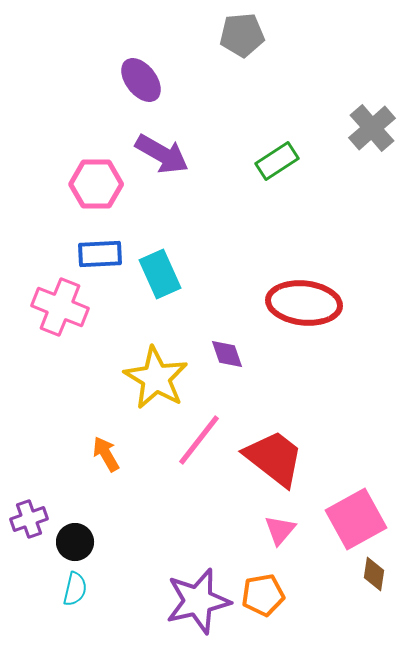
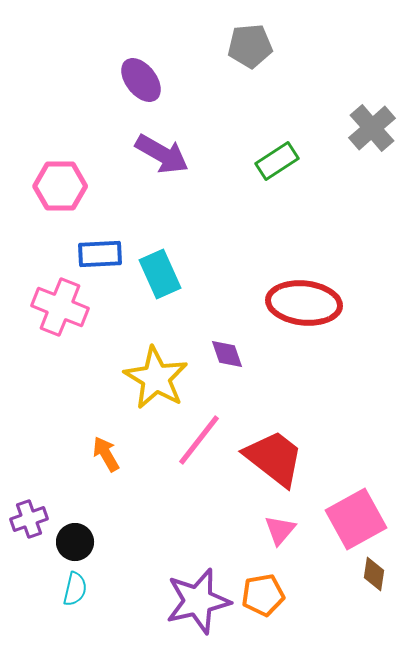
gray pentagon: moved 8 px right, 11 px down
pink hexagon: moved 36 px left, 2 px down
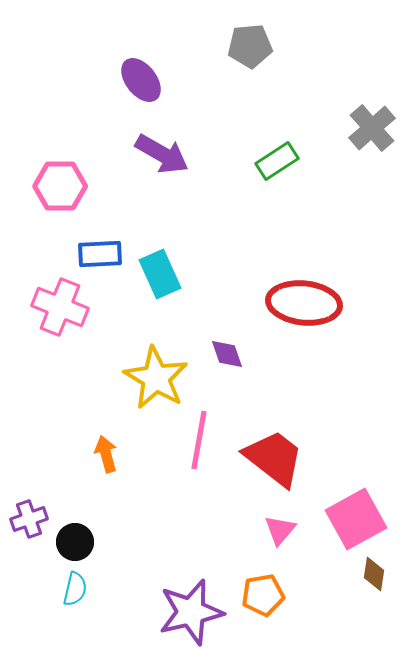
pink line: rotated 28 degrees counterclockwise
orange arrow: rotated 15 degrees clockwise
purple star: moved 7 px left, 11 px down
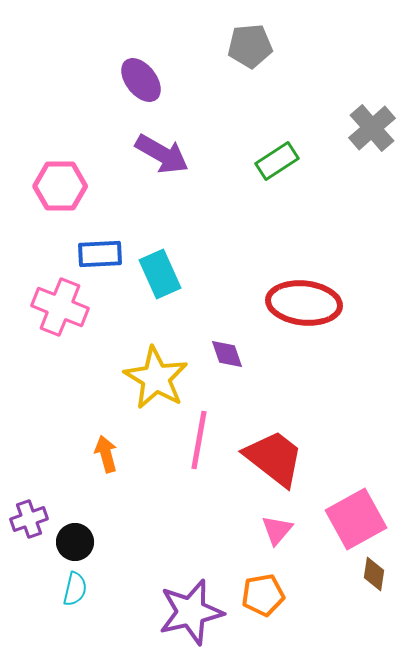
pink triangle: moved 3 px left
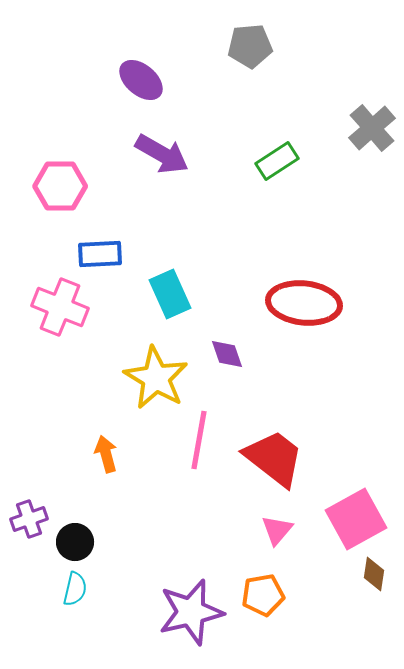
purple ellipse: rotated 12 degrees counterclockwise
cyan rectangle: moved 10 px right, 20 px down
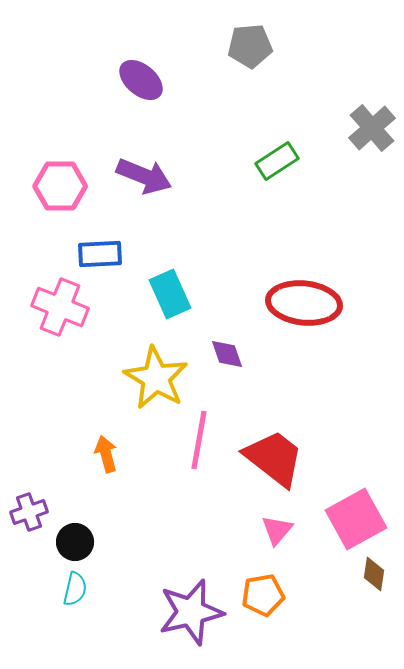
purple arrow: moved 18 px left, 22 px down; rotated 8 degrees counterclockwise
purple cross: moved 7 px up
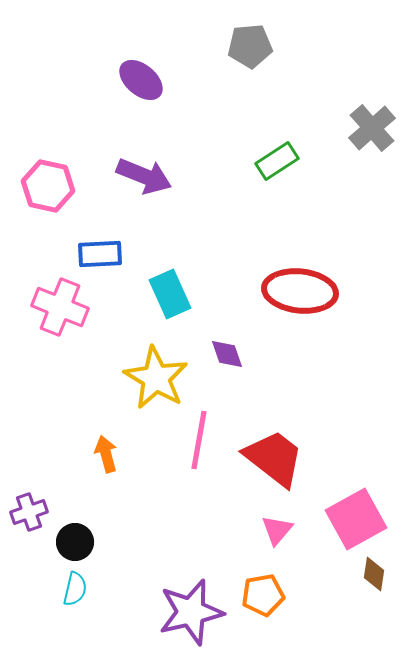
pink hexagon: moved 12 px left; rotated 12 degrees clockwise
red ellipse: moved 4 px left, 12 px up
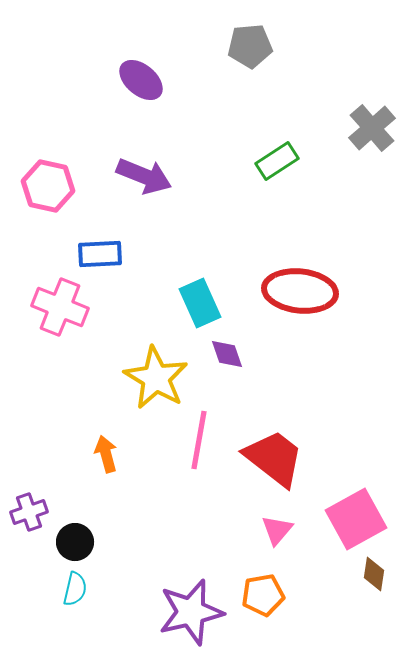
cyan rectangle: moved 30 px right, 9 px down
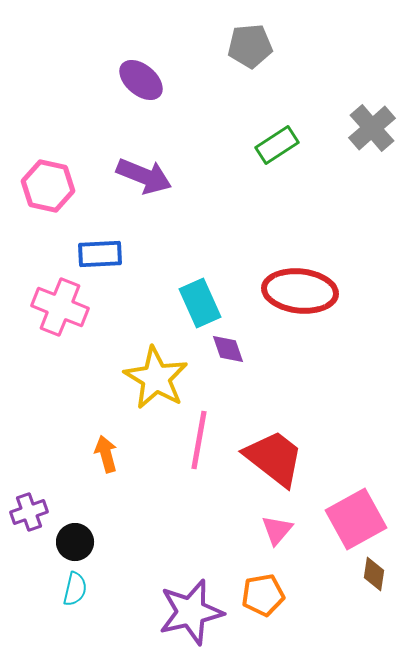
green rectangle: moved 16 px up
purple diamond: moved 1 px right, 5 px up
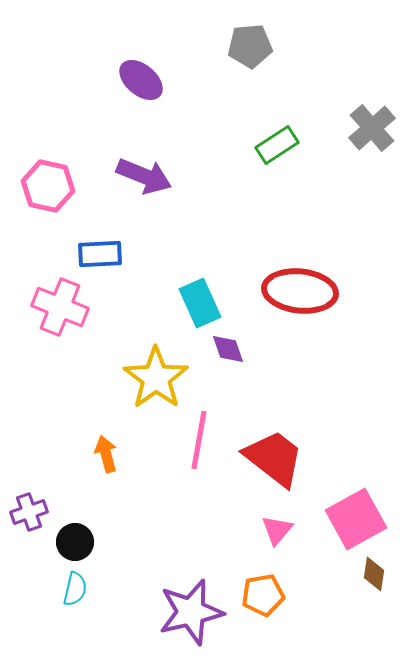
yellow star: rotated 6 degrees clockwise
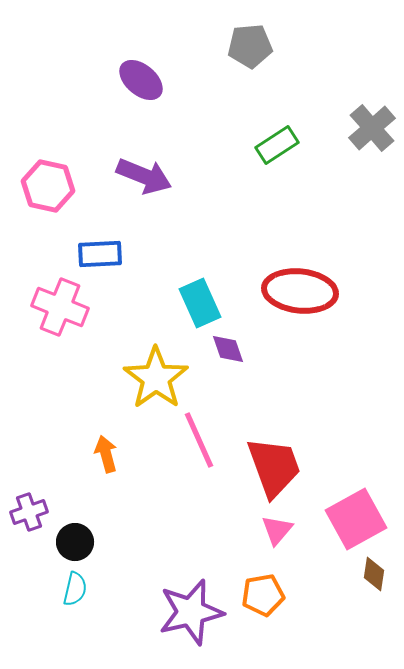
pink line: rotated 34 degrees counterclockwise
red trapezoid: moved 9 px down; rotated 32 degrees clockwise
